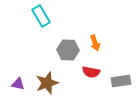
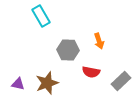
orange arrow: moved 4 px right, 2 px up
gray rectangle: rotated 36 degrees counterclockwise
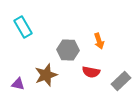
cyan rectangle: moved 18 px left, 11 px down
brown star: moved 1 px left, 8 px up
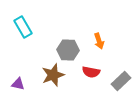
brown star: moved 7 px right
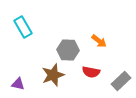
orange arrow: rotated 35 degrees counterclockwise
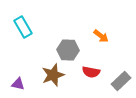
orange arrow: moved 2 px right, 5 px up
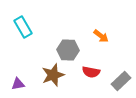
purple triangle: rotated 24 degrees counterclockwise
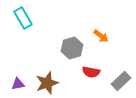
cyan rectangle: moved 9 px up
gray hexagon: moved 4 px right, 2 px up; rotated 20 degrees counterclockwise
brown star: moved 6 px left, 8 px down
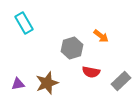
cyan rectangle: moved 1 px right, 5 px down
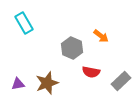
gray hexagon: rotated 20 degrees counterclockwise
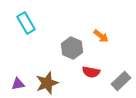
cyan rectangle: moved 2 px right
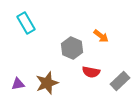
gray rectangle: moved 1 px left
